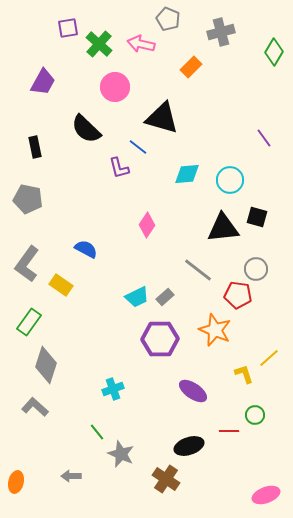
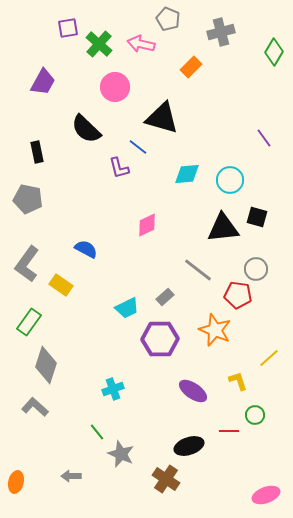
black rectangle at (35, 147): moved 2 px right, 5 px down
pink diamond at (147, 225): rotated 30 degrees clockwise
cyan trapezoid at (137, 297): moved 10 px left, 11 px down
yellow L-shape at (244, 374): moved 6 px left, 7 px down
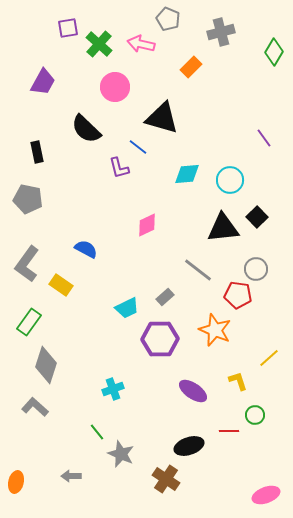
black square at (257, 217): rotated 30 degrees clockwise
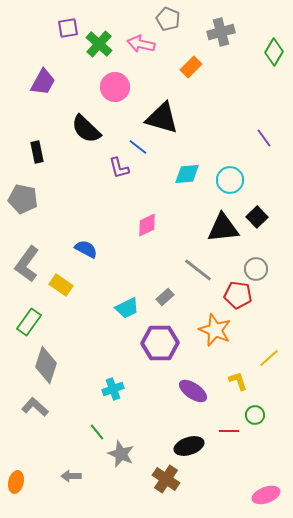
gray pentagon at (28, 199): moved 5 px left
purple hexagon at (160, 339): moved 4 px down
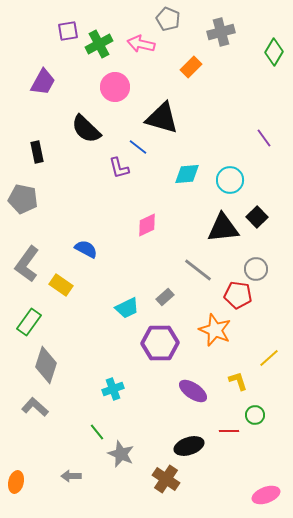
purple square at (68, 28): moved 3 px down
green cross at (99, 44): rotated 20 degrees clockwise
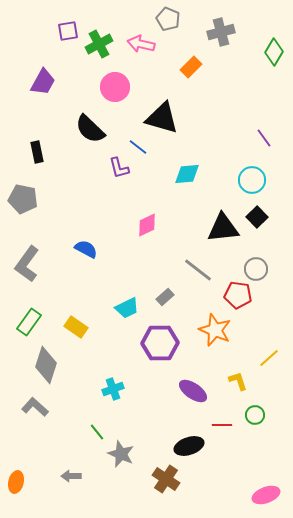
black semicircle at (86, 129): moved 4 px right
cyan circle at (230, 180): moved 22 px right
yellow rectangle at (61, 285): moved 15 px right, 42 px down
red line at (229, 431): moved 7 px left, 6 px up
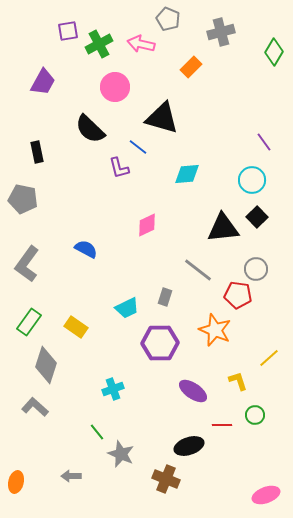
purple line at (264, 138): moved 4 px down
gray rectangle at (165, 297): rotated 30 degrees counterclockwise
brown cross at (166, 479): rotated 12 degrees counterclockwise
